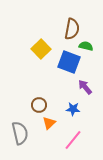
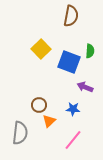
brown semicircle: moved 1 px left, 13 px up
green semicircle: moved 4 px right, 5 px down; rotated 80 degrees clockwise
purple arrow: rotated 28 degrees counterclockwise
orange triangle: moved 2 px up
gray semicircle: rotated 20 degrees clockwise
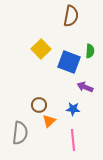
pink line: rotated 45 degrees counterclockwise
